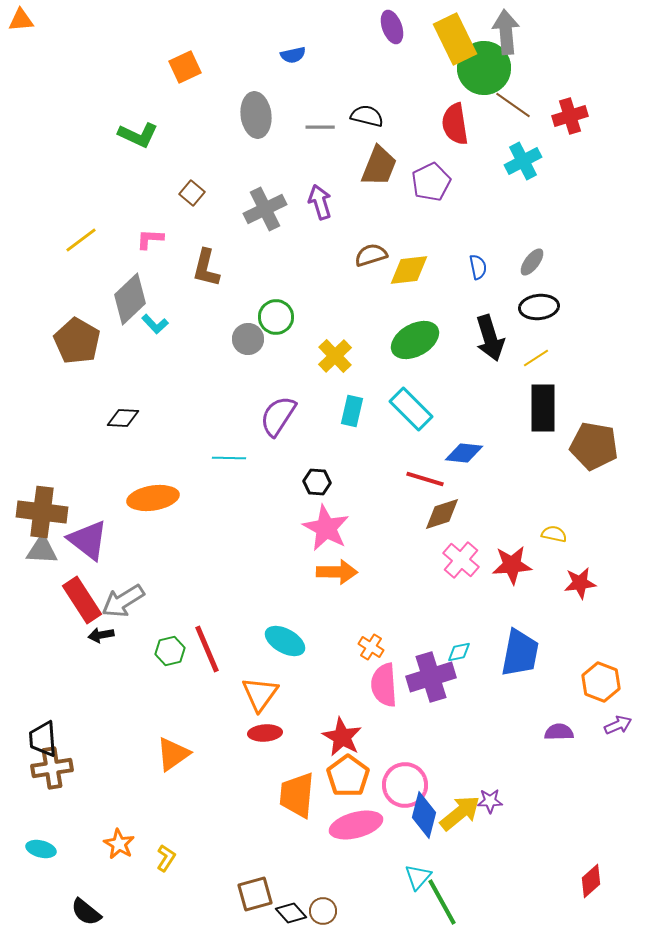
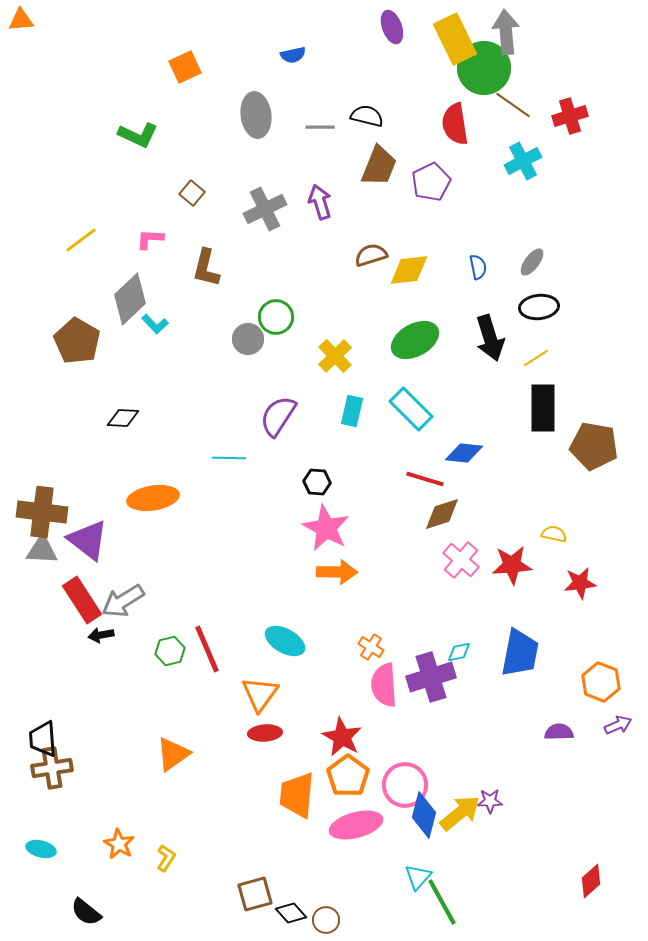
brown circle at (323, 911): moved 3 px right, 9 px down
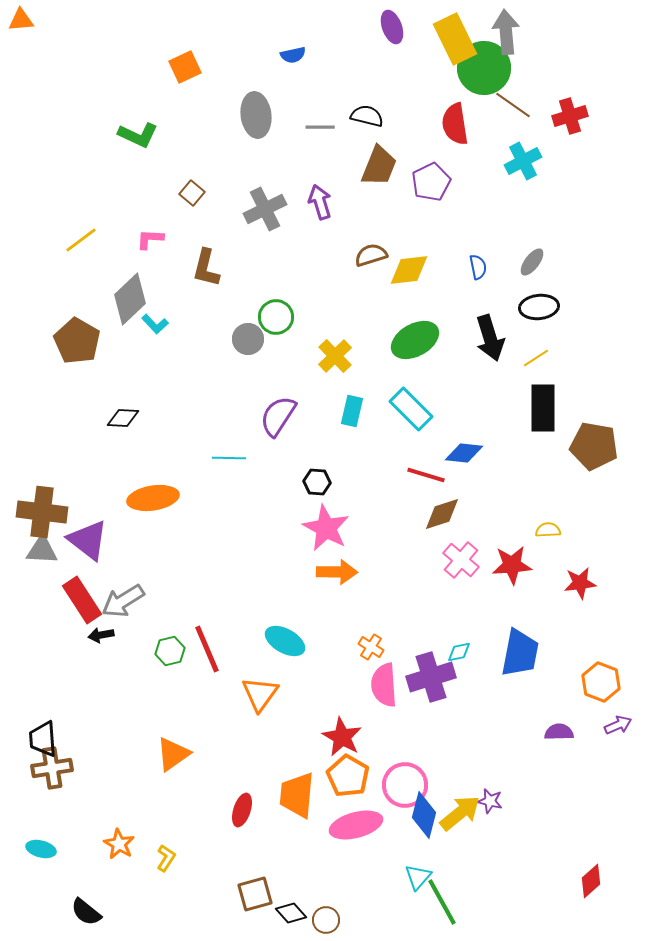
red line at (425, 479): moved 1 px right, 4 px up
yellow semicircle at (554, 534): moved 6 px left, 4 px up; rotated 15 degrees counterclockwise
red ellipse at (265, 733): moved 23 px left, 77 px down; rotated 68 degrees counterclockwise
orange pentagon at (348, 776): rotated 6 degrees counterclockwise
purple star at (490, 801): rotated 15 degrees clockwise
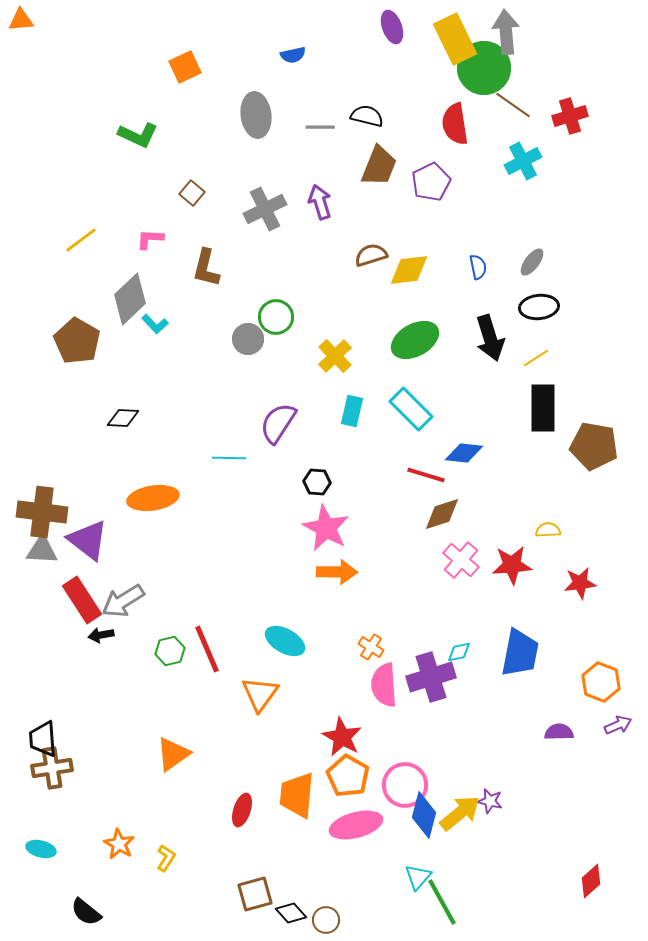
purple semicircle at (278, 416): moved 7 px down
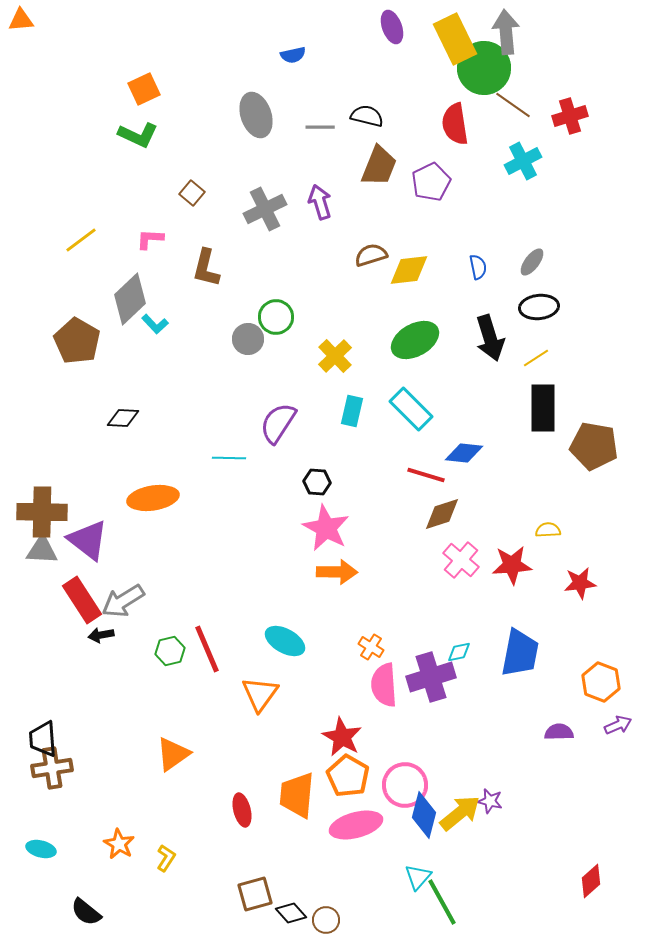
orange square at (185, 67): moved 41 px left, 22 px down
gray ellipse at (256, 115): rotated 12 degrees counterclockwise
brown cross at (42, 512): rotated 6 degrees counterclockwise
red ellipse at (242, 810): rotated 32 degrees counterclockwise
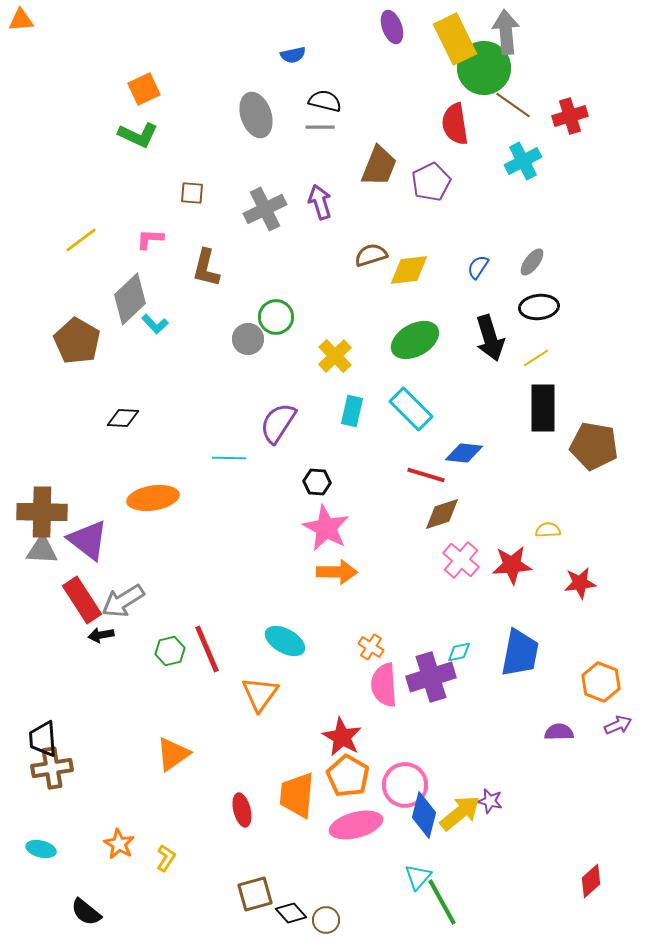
black semicircle at (367, 116): moved 42 px left, 15 px up
brown square at (192, 193): rotated 35 degrees counterclockwise
blue semicircle at (478, 267): rotated 135 degrees counterclockwise
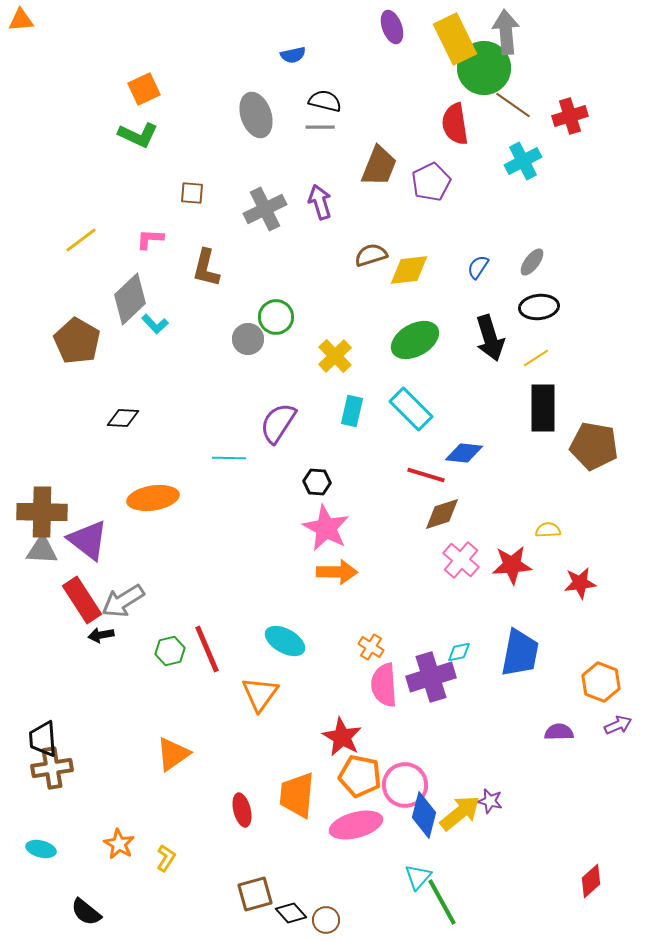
orange pentagon at (348, 776): moved 12 px right; rotated 18 degrees counterclockwise
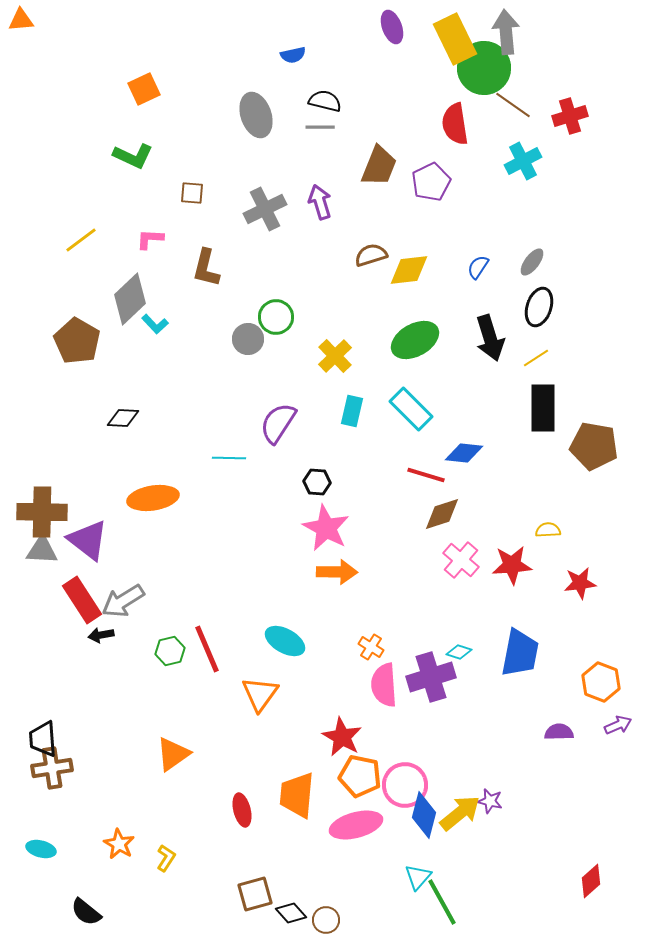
green L-shape at (138, 135): moved 5 px left, 21 px down
black ellipse at (539, 307): rotated 66 degrees counterclockwise
cyan diamond at (459, 652): rotated 30 degrees clockwise
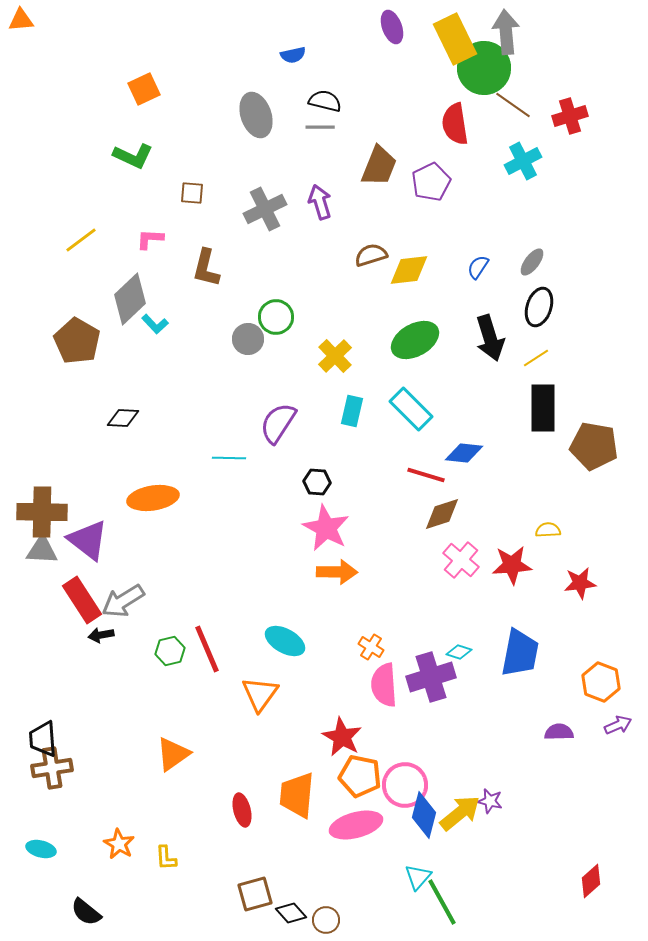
yellow L-shape at (166, 858): rotated 144 degrees clockwise
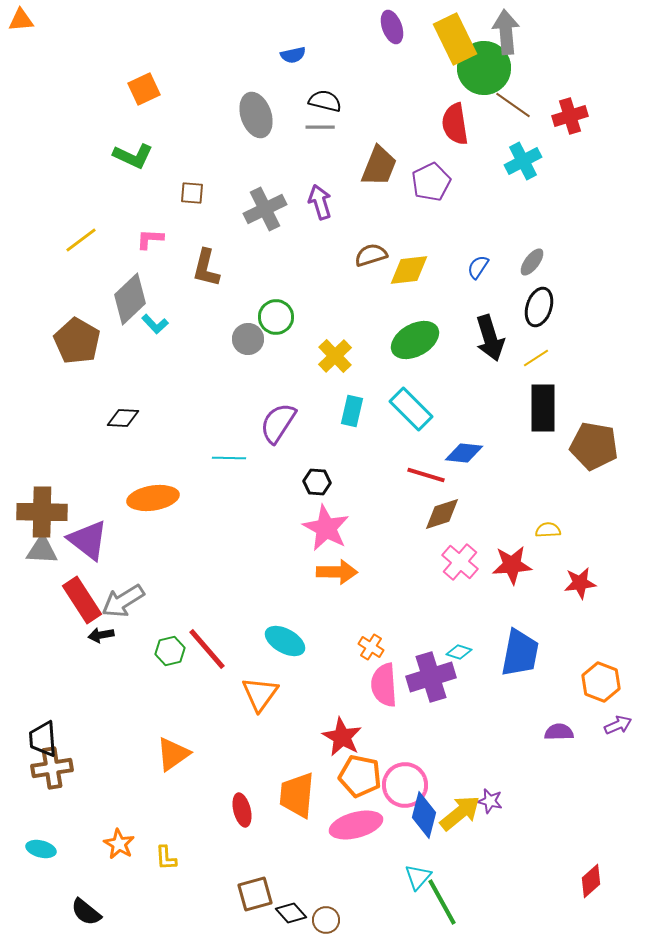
pink cross at (461, 560): moved 1 px left, 2 px down
red line at (207, 649): rotated 18 degrees counterclockwise
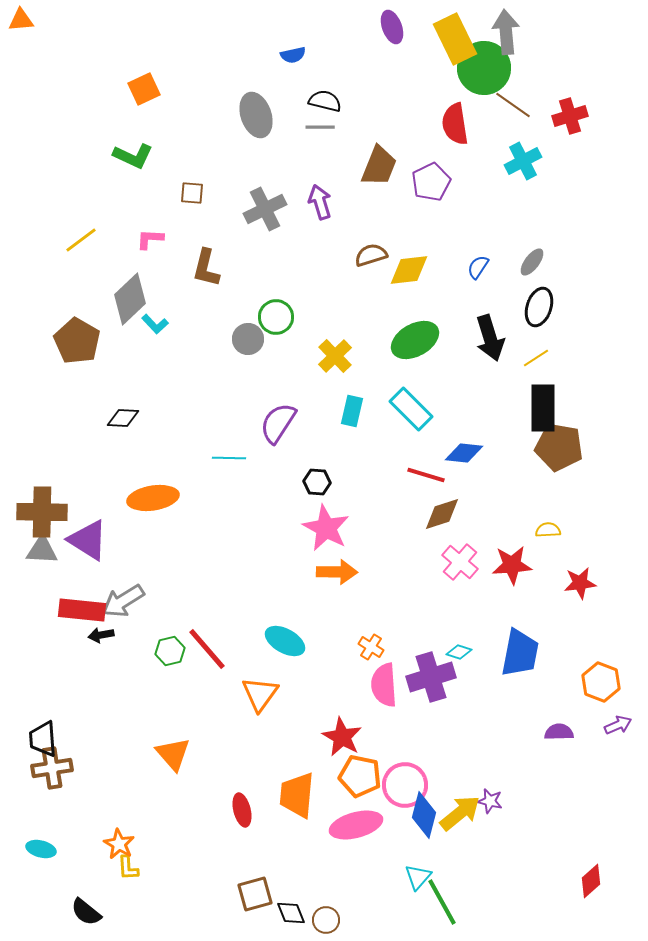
brown pentagon at (594, 446): moved 35 px left, 1 px down
purple triangle at (88, 540): rotated 6 degrees counterclockwise
red rectangle at (82, 600): moved 10 px down; rotated 51 degrees counterclockwise
orange triangle at (173, 754): rotated 36 degrees counterclockwise
yellow L-shape at (166, 858): moved 38 px left, 10 px down
black diamond at (291, 913): rotated 20 degrees clockwise
